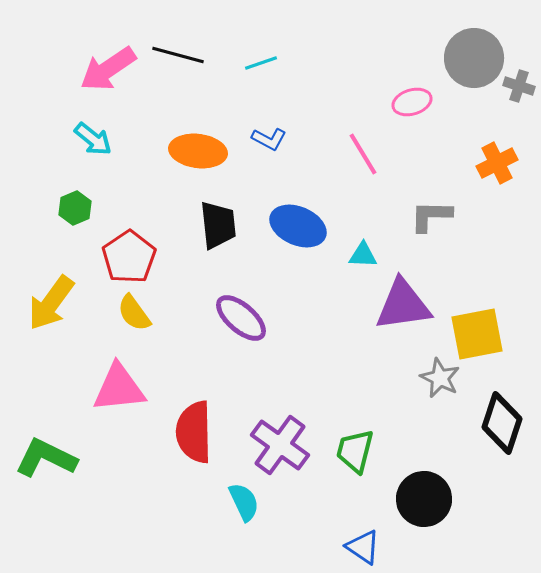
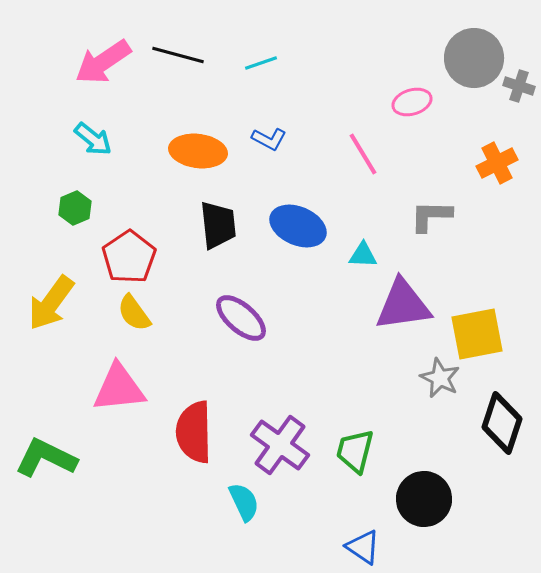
pink arrow: moved 5 px left, 7 px up
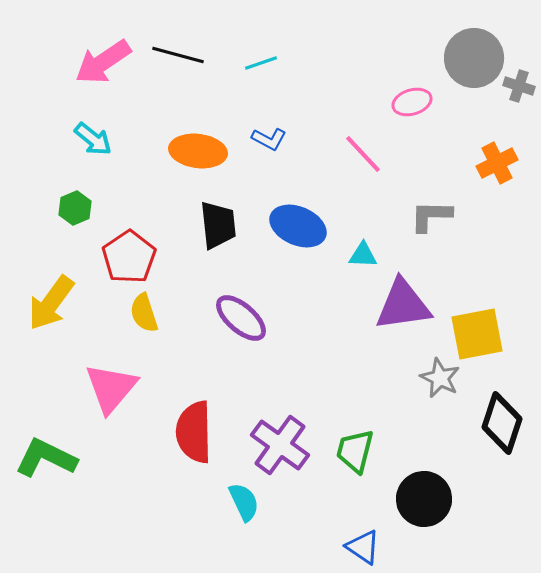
pink line: rotated 12 degrees counterclockwise
yellow semicircle: moved 10 px right; rotated 18 degrees clockwise
pink triangle: moved 8 px left; rotated 44 degrees counterclockwise
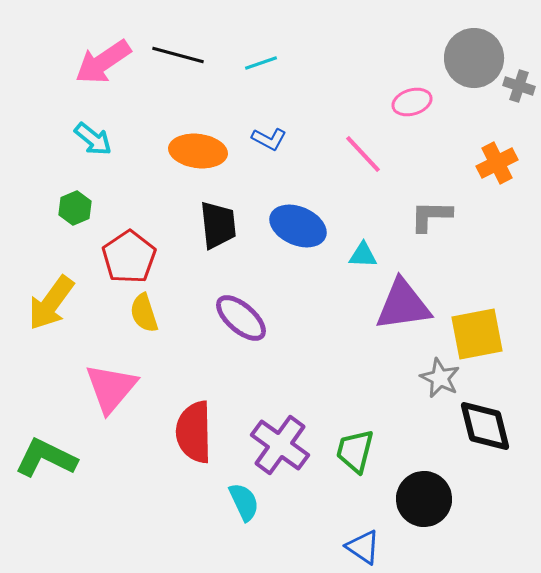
black diamond: moved 17 px left, 3 px down; rotated 32 degrees counterclockwise
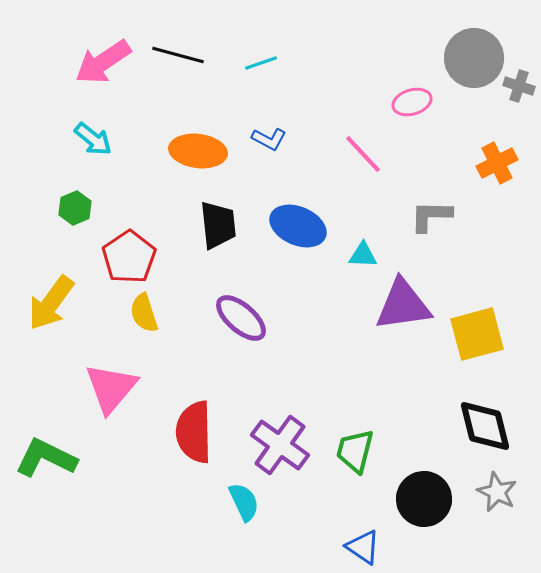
yellow square: rotated 4 degrees counterclockwise
gray star: moved 57 px right, 114 px down
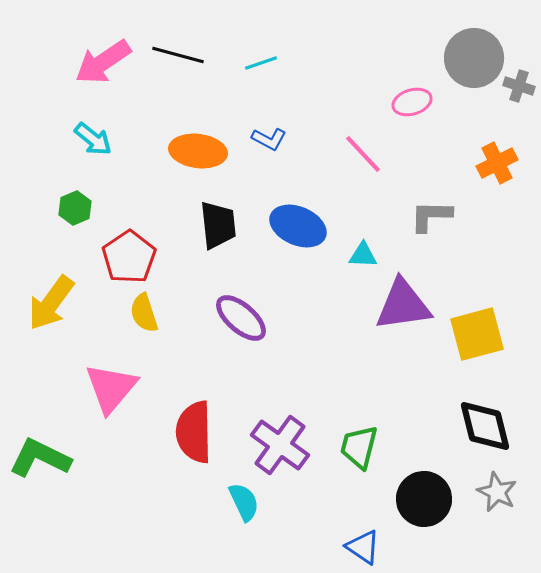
green trapezoid: moved 4 px right, 4 px up
green L-shape: moved 6 px left
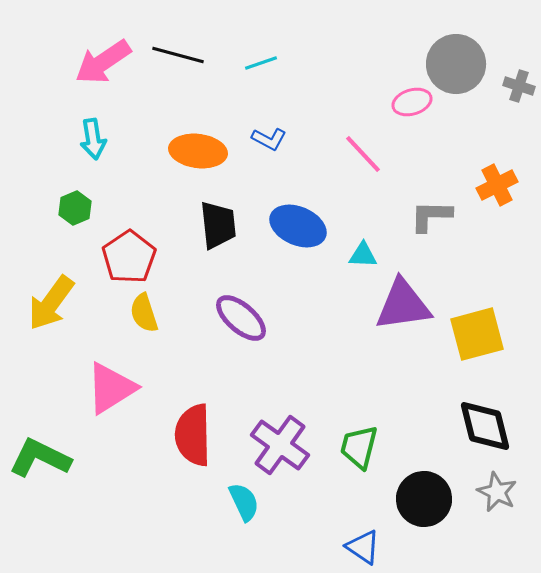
gray circle: moved 18 px left, 6 px down
cyan arrow: rotated 42 degrees clockwise
orange cross: moved 22 px down
pink triangle: rotated 18 degrees clockwise
red semicircle: moved 1 px left, 3 px down
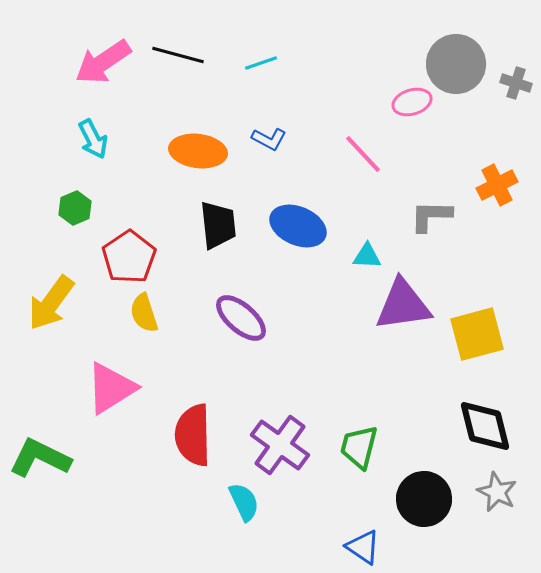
gray cross: moved 3 px left, 3 px up
cyan arrow: rotated 18 degrees counterclockwise
cyan triangle: moved 4 px right, 1 px down
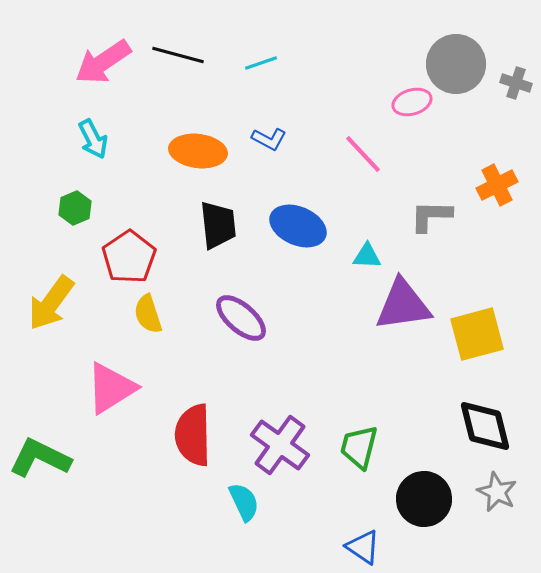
yellow semicircle: moved 4 px right, 1 px down
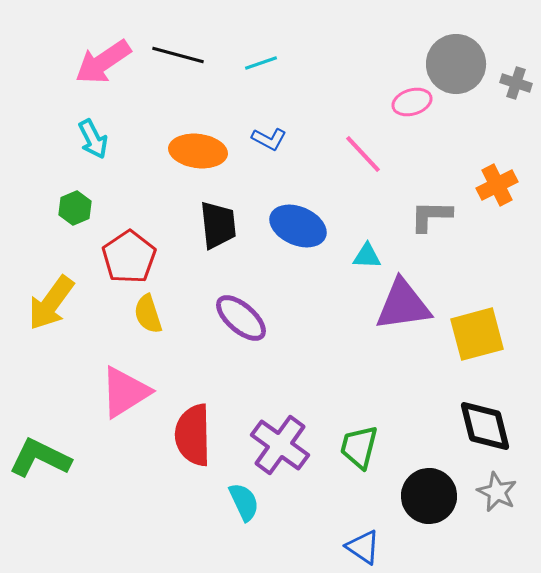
pink triangle: moved 14 px right, 4 px down
black circle: moved 5 px right, 3 px up
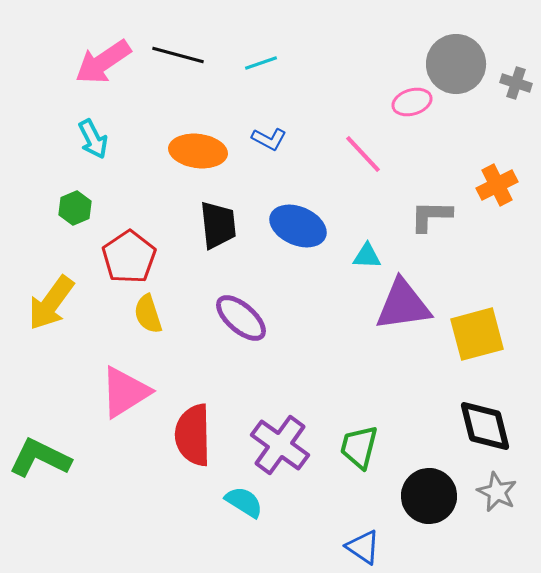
cyan semicircle: rotated 33 degrees counterclockwise
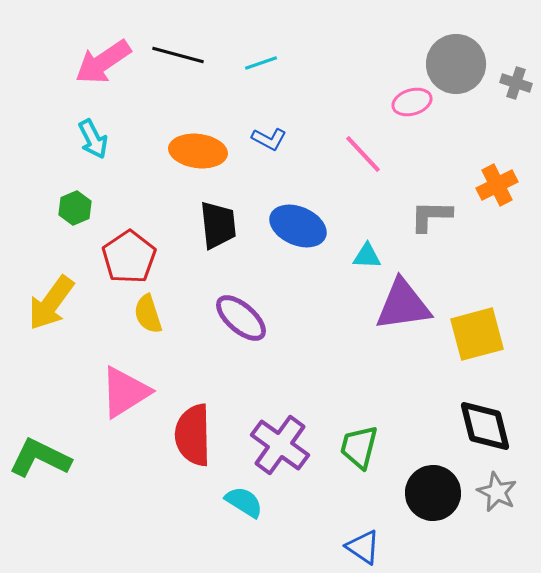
black circle: moved 4 px right, 3 px up
